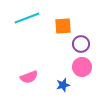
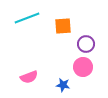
purple circle: moved 5 px right
pink circle: moved 1 px right
blue star: rotated 24 degrees clockwise
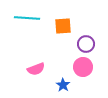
cyan line: rotated 25 degrees clockwise
pink semicircle: moved 7 px right, 8 px up
blue star: rotated 24 degrees clockwise
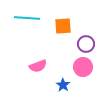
pink semicircle: moved 2 px right, 3 px up
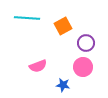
orange square: rotated 24 degrees counterclockwise
purple circle: moved 1 px up
blue star: rotated 24 degrees counterclockwise
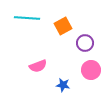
purple circle: moved 1 px left
pink circle: moved 8 px right, 3 px down
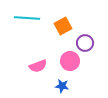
pink circle: moved 21 px left, 9 px up
blue star: moved 1 px left, 1 px down
